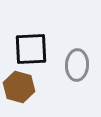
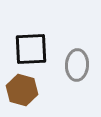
brown hexagon: moved 3 px right, 3 px down
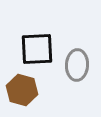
black square: moved 6 px right
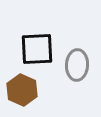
brown hexagon: rotated 8 degrees clockwise
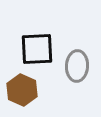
gray ellipse: moved 1 px down
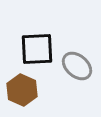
gray ellipse: rotated 52 degrees counterclockwise
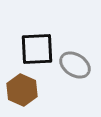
gray ellipse: moved 2 px left, 1 px up; rotated 8 degrees counterclockwise
